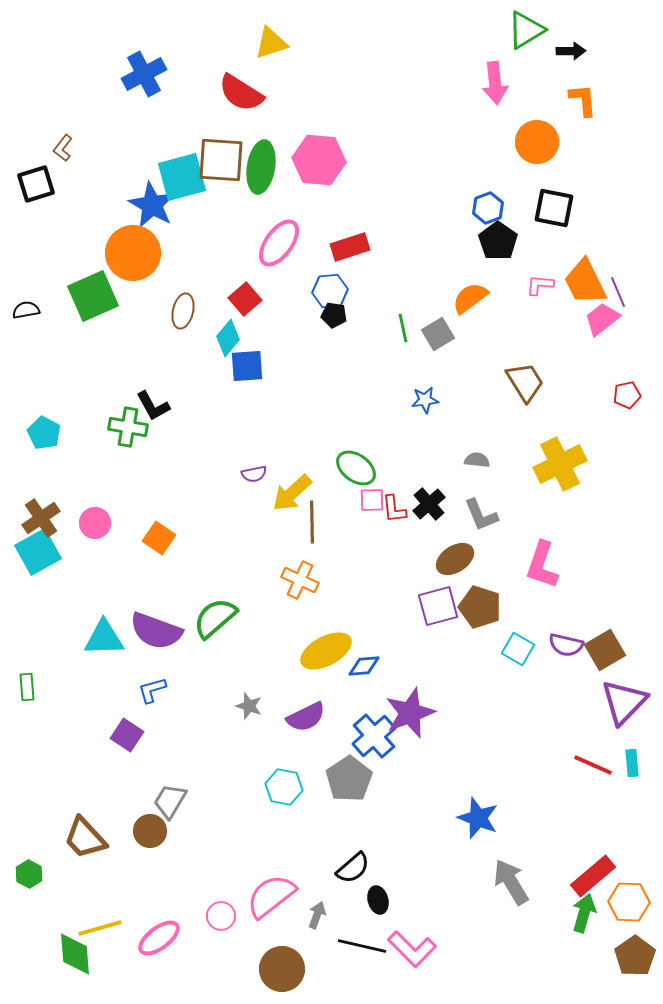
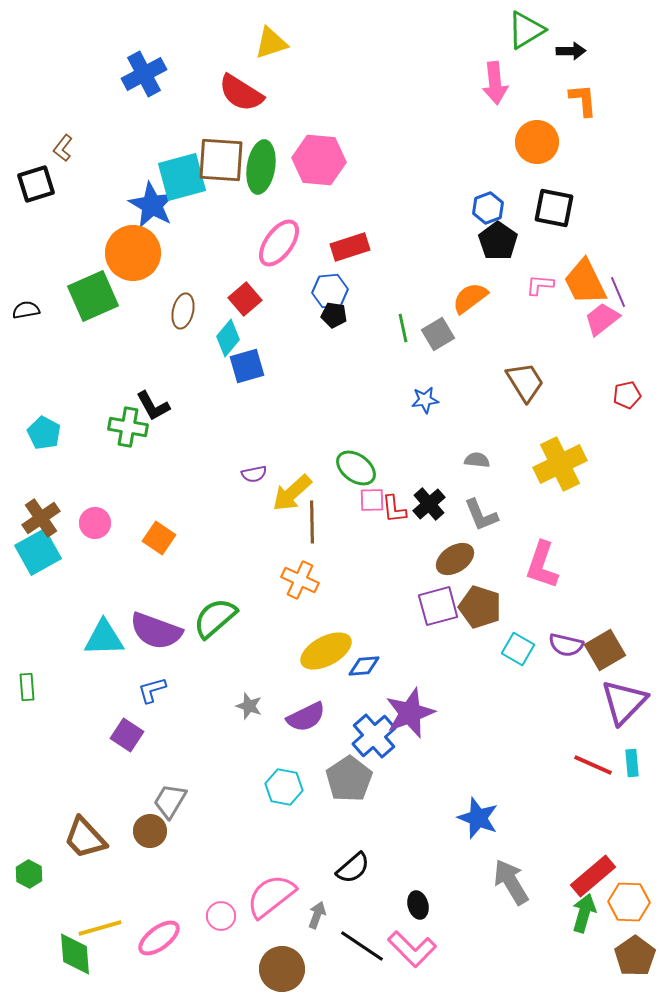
blue square at (247, 366): rotated 12 degrees counterclockwise
black ellipse at (378, 900): moved 40 px right, 5 px down
black line at (362, 946): rotated 21 degrees clockwise
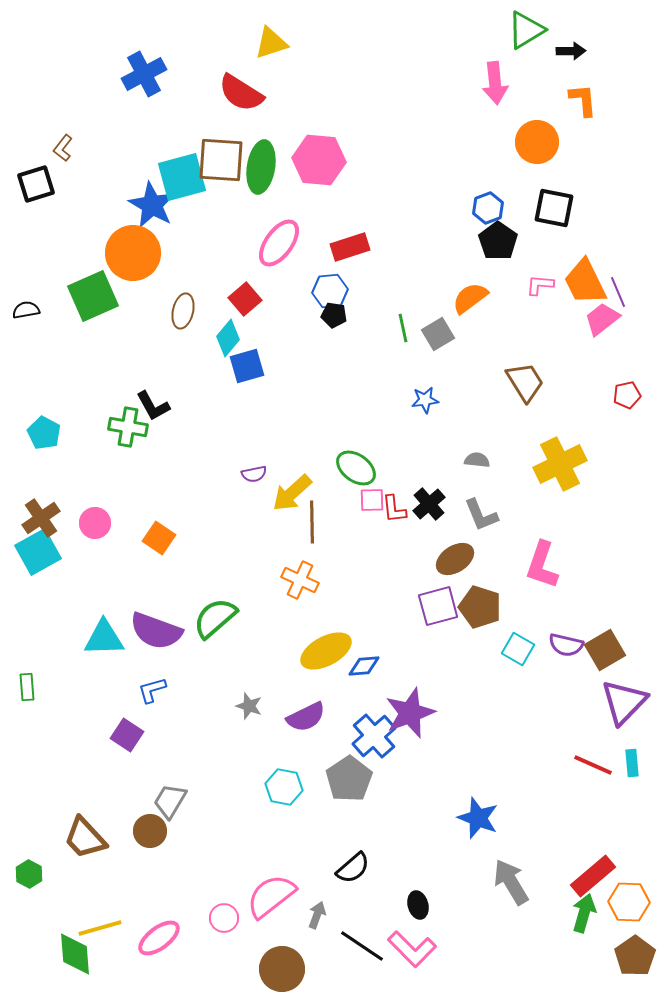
pink circle at (221, 916): moved 3 px right, 2 px down
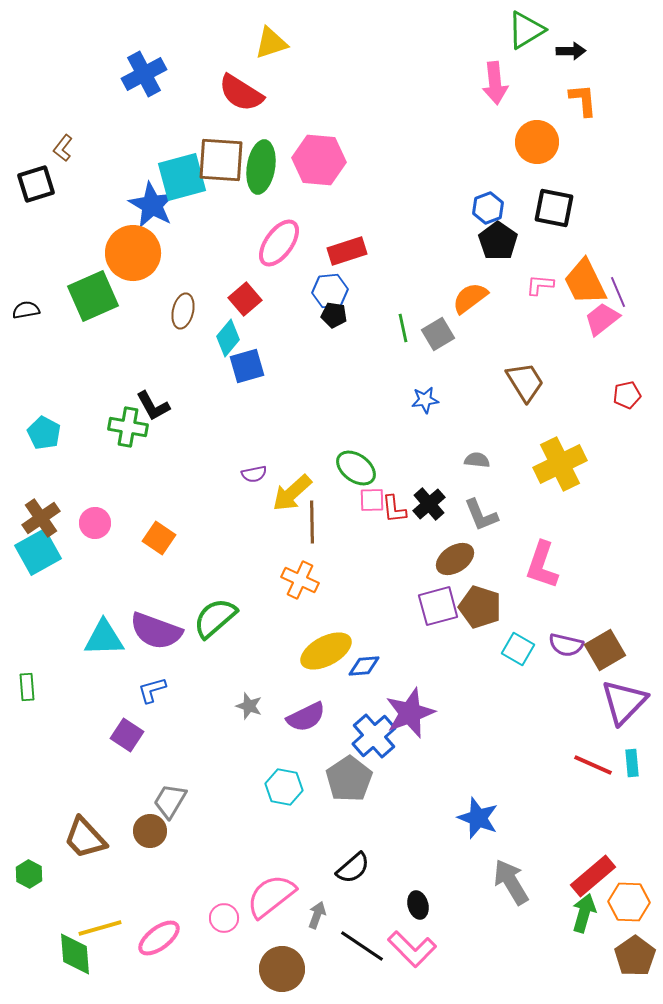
red rectangle at (350, 247): moved 3 px left, 4 px down
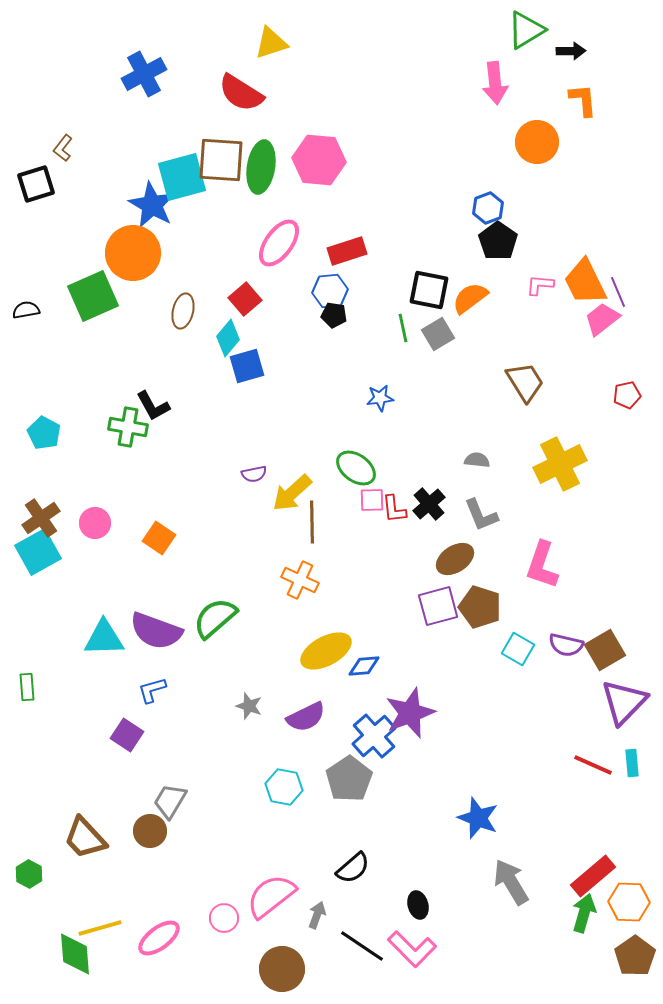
black square at (554, 208): moved 125 px left, 82 px down
blue star at (425, 400): moved 45 px left, 2 px up
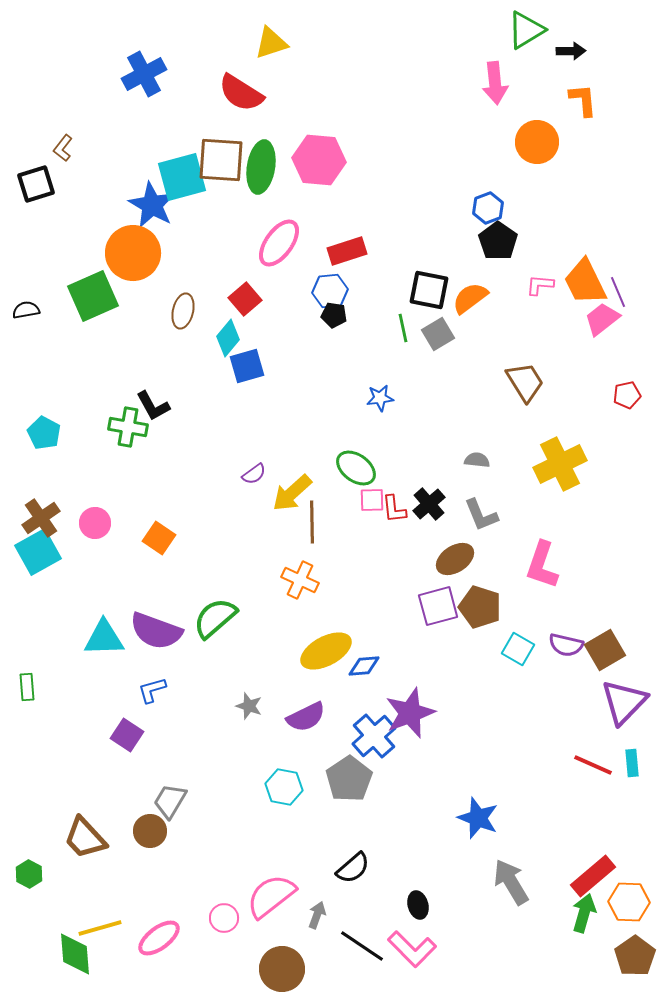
purple semicircle at (254, 474): rotated 25 degrees counterclockwise
